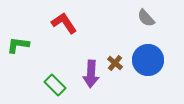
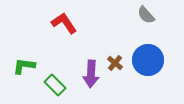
gray semicircle: moved 3 px up
green L-shape: moved 6 px right, 21 px down
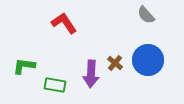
green rectangle: rotated 35 degrees counterclockwise
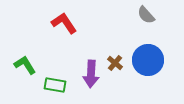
green L-shape: moved 1 px right, 1 px up; rotated 50 degrees clockwise
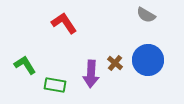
gray semicircle: rotated 18 degrees counterclockwise
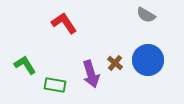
purple arrow: rotated 20 degrees counterclockwise
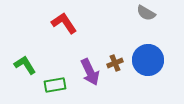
gray semicircle: moved 2 px up
brown cross: rotated 28 degrees clockwise
purple arrow: moved 1 px left, 2 px up; rotated 8 degrees counterclockwise
green rectangle: rotated 20 degrees counterclockwise
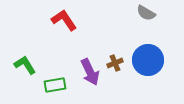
red L-shape: moved 3 px up
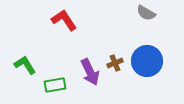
blue circle: moved 1 px left, 1 px down
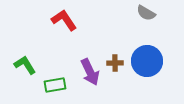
brown cross: rotated 21 degrees clockwise
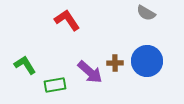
red L-shape: moved 3 px right
purple arrow: rotated 24 degrees counterclockwise
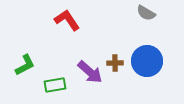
green L-shape: rotated 95 degrees clockwise
